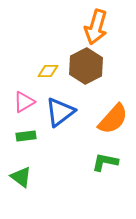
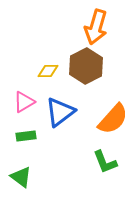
green L-shape: rotated 124 degrees counterclockwise
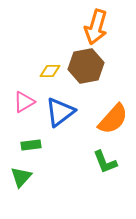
brown hexagon: rotated 16 degrees clockwise
yellow diamond: moved 2 px right
green rectangle: moved 5 px right, 9 px down
green triangle: rotated 35 degrees clockwise
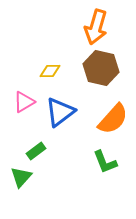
brown hexagon: moved 15 px right, 2 px down; rotated 24 degrees clockwise
green rectangle: moved 5 px right, 6 px down; rotated 30 degrees counterclockwise
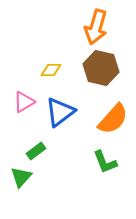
yellow diamond: moved 1 px right, 1 px up
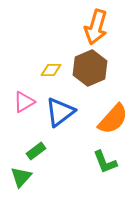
brown hexagon: moved 11 px left; rotated 24 degrees clockwise
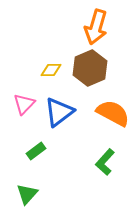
pink triangle: moved 2 px down; rotated 15 degrees counterclockwise
blue triangle: moved 1 px left
orange semicircle: moved 6 px up; rotated 104 degrees counterclockwise
green L-shape: rotated 64 degrees clockwise
green triangle: moved 6 px right, 17 px down
